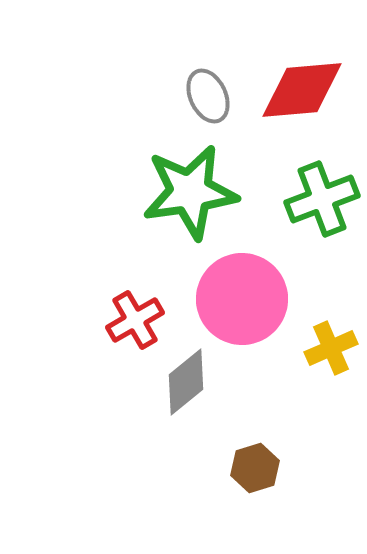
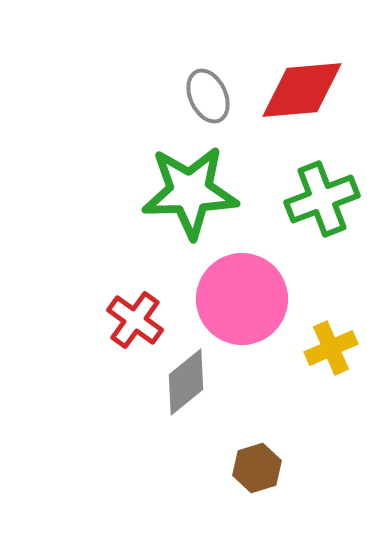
green star: rotated 6 degrees clockwise
red cross: rotated 24 degrees counterclockwise
brown hexagon: moved 2 px right
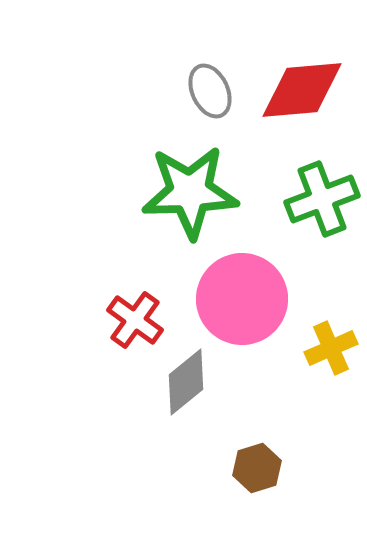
gray ellipse: moved 2 px right, 5 px up
